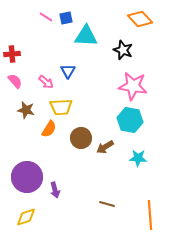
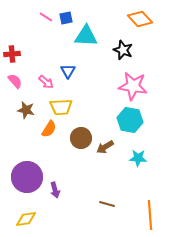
yellow diamond: moved 2 px down; rotated 10 degrees clockwise
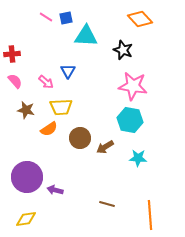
orange semicircle: rotated 24 degrees clockwise
brown circle: moved 1 px left
purple arrow: rotated 119 degrees clockwise
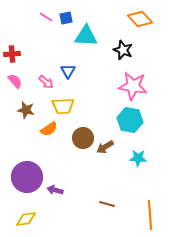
yellow trapezoid: moved 2 px right, 1 px up
brown circle: moved 3 px right
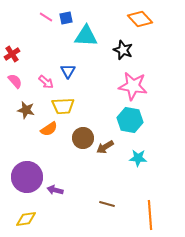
red cross: rotated 28 degrees counterclockwise
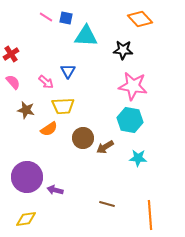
blue square: rotated 24 degrees clockwise
black star: rotated 18 degrees counterclockwise
red cross: moved 1 px left
pink semicircle: moved 2 px left, 1 px down
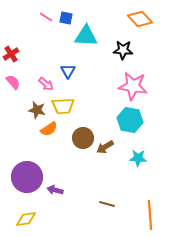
pink arrow: moved 2 px down
brown star: moved 11 px right
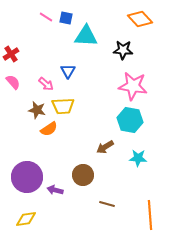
brown circle: moved 37 px down
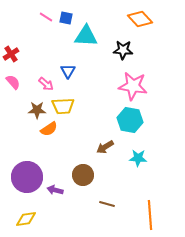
brown star: rotated 12 degrees counterclockwise
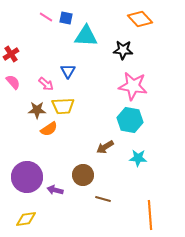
brown line: moved 4 px left, 5 px up
